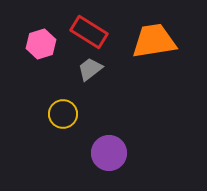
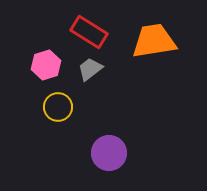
pink hexagon: moved 5 px right, 21 px down
yellow circle: moved 5 px left, 7 px up
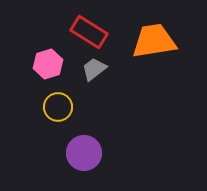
pink hexagon: moved 2 px right, 1 px up
gray trapezoid: moved 4 px right
purple circle: moved 25 px left
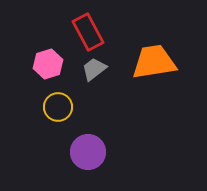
red rectangle: moved 1 px left; rotated 30 degrees clockwise
orange trapezoid: moved 21 px down
purple circle: moved 4 px right, 1 px up
